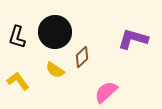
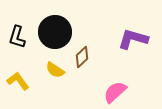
pink semicircle: moved 9 px right
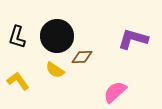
black circle: moved 2 px right, 4 px down
brown diamond: rotated 40 degrees clockwise
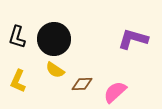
black circle: moved 3 px left, 3 px down
brown diamond: moved 27 px down
yellow L-shape: rotated 120 degrees counterclockwise
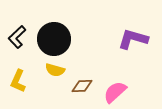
black L-shape: rotated 30 degrees clockwise
yellow semicircle: rotated 18 degrees counterclockwise
brown diamond: moved 2 px down
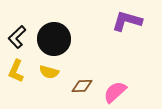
purple L-shape: moved 6 px left, 18 px up
yellow semicircle: moved 6 px left, 2 px down
yellow L-shape: moved 2 px left, 10 px up
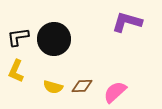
purple L-shape: moved 1 px down
black L-shape: moved 1 px right; rotated 35 degrees clockwise
yellow semicircle: moved 4 px right, 15 px down
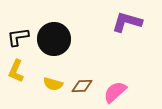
yellow semicircle: moved 3 px up
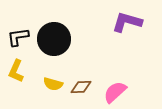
brown diamond: moved 1 px left, 1 px down
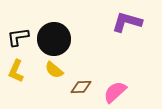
yellow semicircle: moved 1 px right, 14 px up; rotated 24 degrees clockwise
